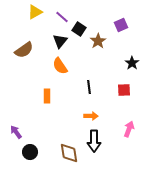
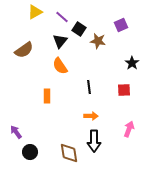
brown star: rotated 28 degrees counterclockwise
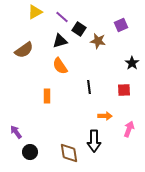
black triangle: rotated 35 degrees clockwise
orange arrow: moved 14 px right
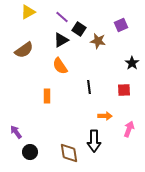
yellow triangle: moved 7 px left
black triangle: moved 1 px right, 1 px up; rotated 14 degrees counterclockwise
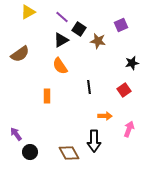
brown semicircle: moved 4 px left, 4 px down
black star: rotated 24 degrees clockwise
red square: rotated 32 degrees counterclockwise
purple arrow: moved 2 px down
brown diamond: rotated 20 degrees counterclockwise
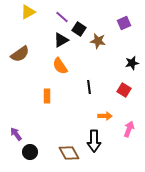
purple square: moved 3 px right, 2 px up
red square: rotated 24 degrees counterclockwise
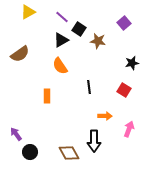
purple square: rotated 16 degrees counterclockwise
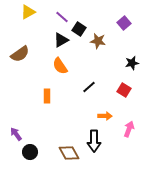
black line: rotated 56 degrees clockwise
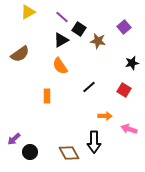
purple square: moved 4 px down
pink arrow: rotated 91 degrees counterclockwise
purple arrow: moved 2 px left, 5 px down; rotated 96 degrees counterclockwise
black arrow: moved 1 px down
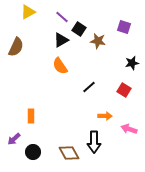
purple square: rotated 32 degrees counterclockwise
brown semicircle: moved 4 px left, 7 px up; rotated 30 degrees counterclockwise
orange rectangle: moved 16 px left, 20 px down
black circle: moved 3 px right
